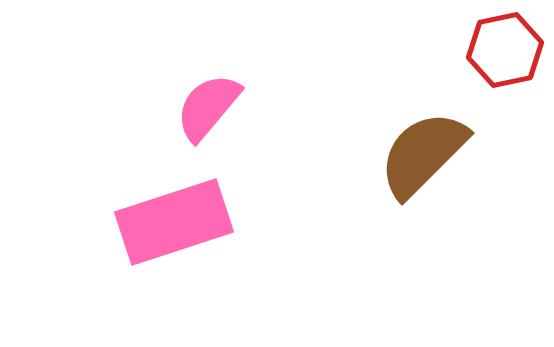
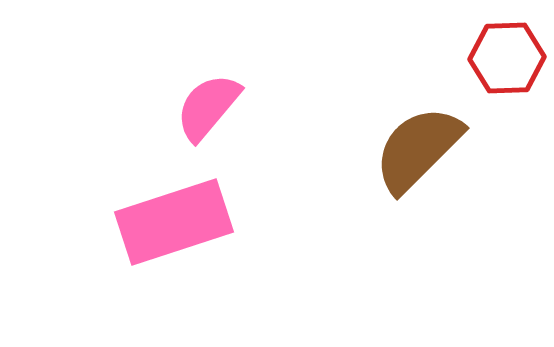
red hexagon: moved 2 px right, 8 px down; rotated 10 degrees clockwise
brown semicircle: moved 5 px left, 5 px up
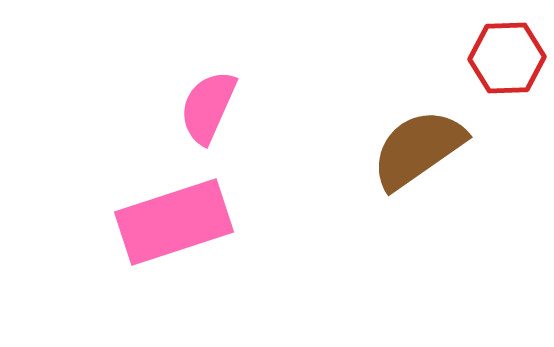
pink semicircle: rotated 16 degrees counterclockwise
brown semicircle: rotated 10 degrees clockwise
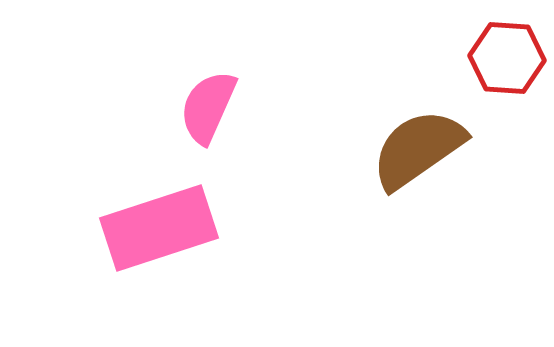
red hexagon: rotated 6 degrees clockwise
pink rectangle: moved 15 px left, 6 px down
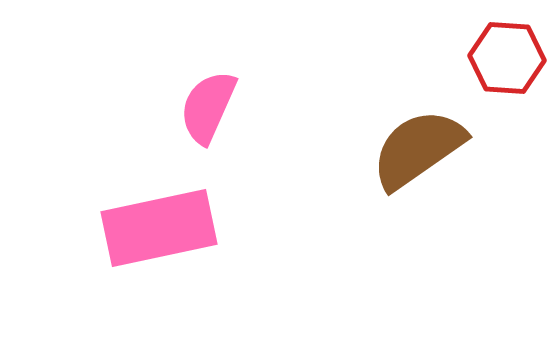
pink rectangle: rotated 6 degrees clockwise
